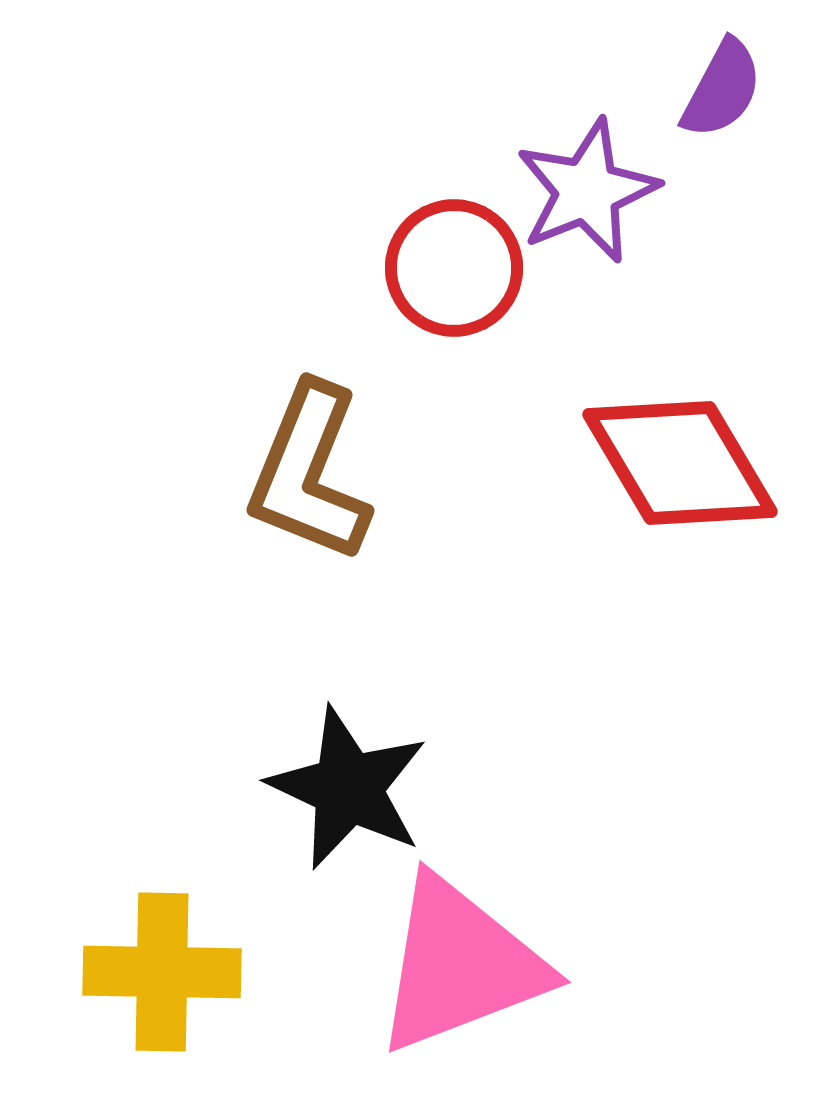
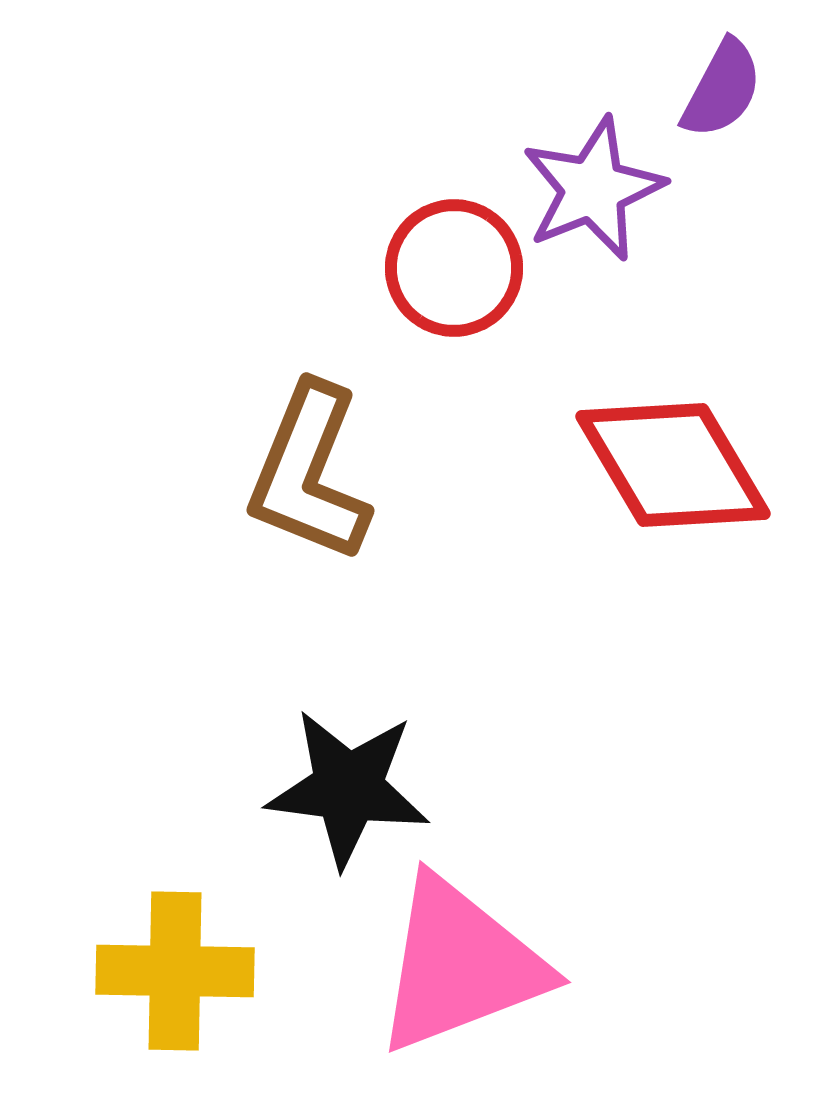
purple star: moved 6 px right, 2 px up
red diamond: moved 7 px left, 2 px down
black star: rotated 18 degrees counterclockwise
yellow cross: moved 13 px right, 1 px up
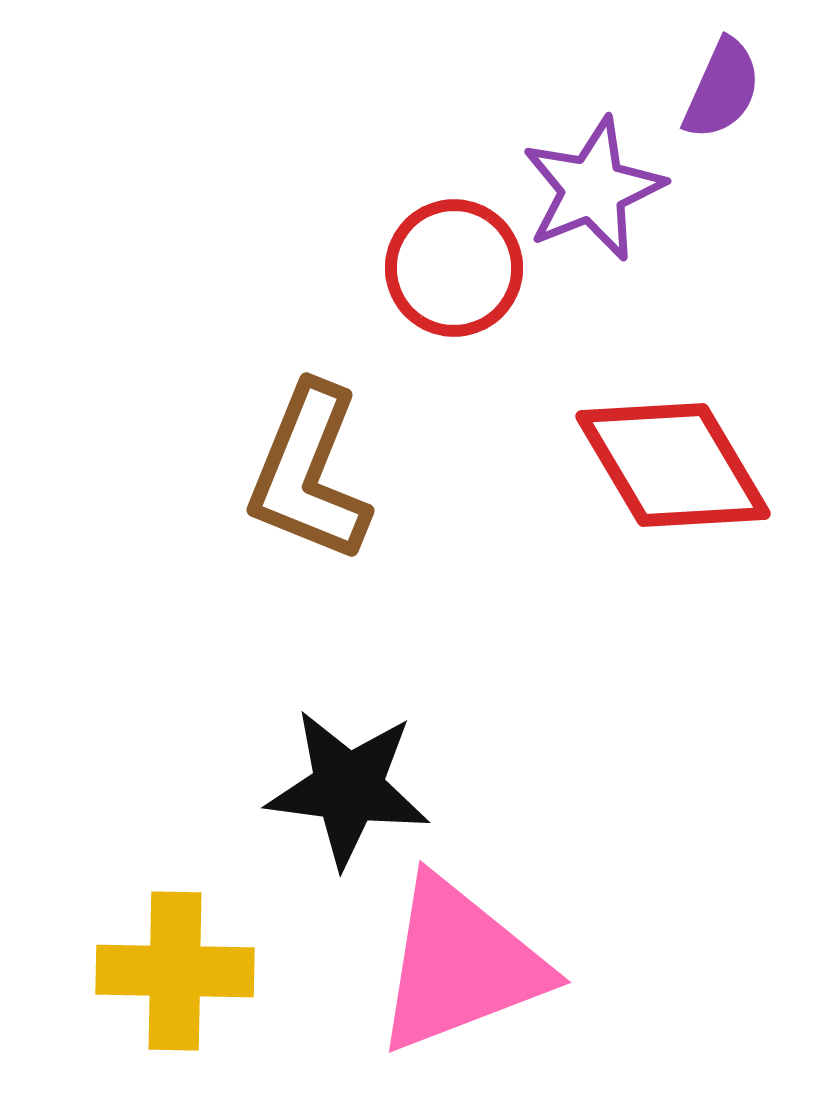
purple semicircle: rotated 4 degrees counterclockwise
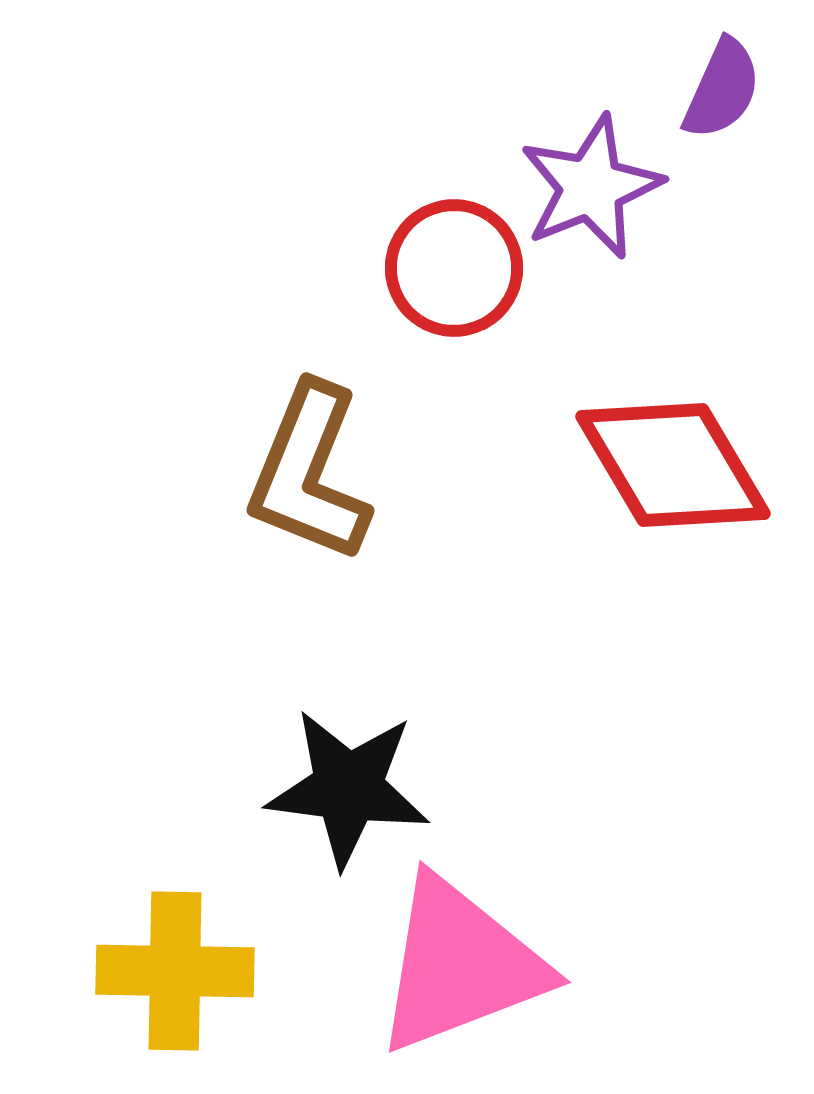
purple star: moved 2 px left, 2 px up
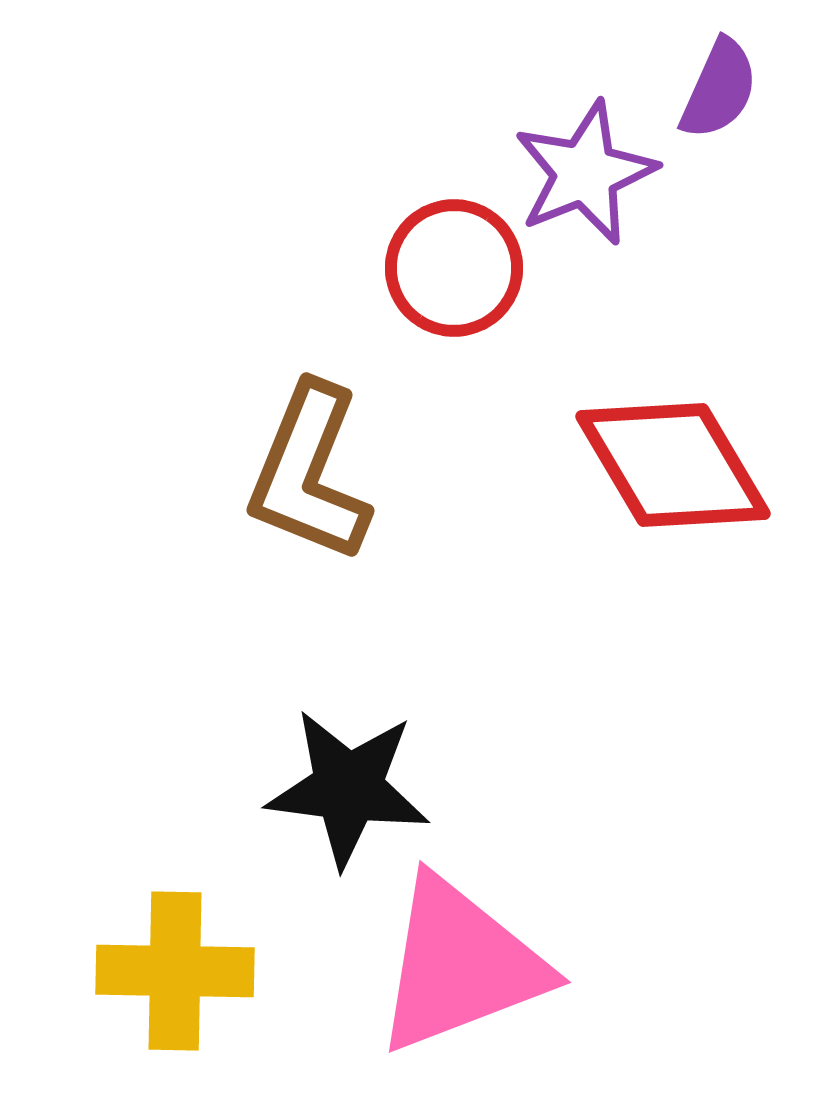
purple semicircle: moved 3 px left
purple star: moved 6 px left, 14 px up
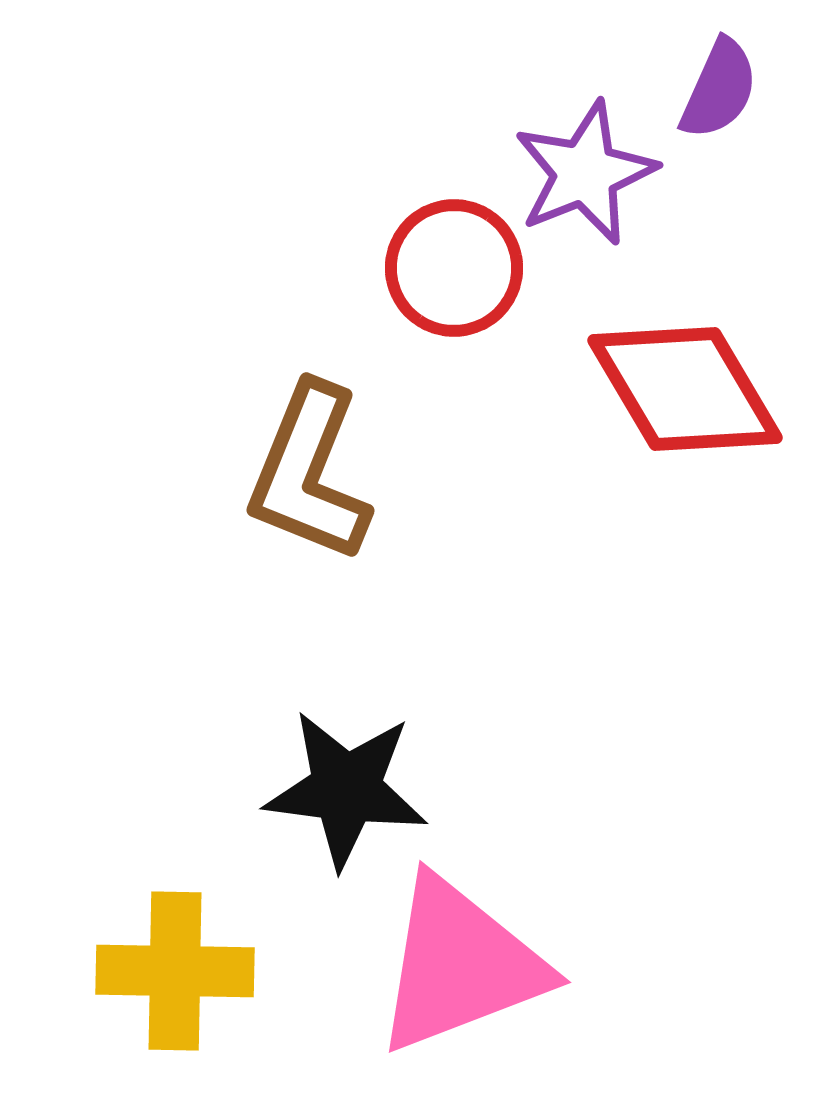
red diamond: moved 12 px right, 76 px up
black star: moved 2 px left, 1 px down
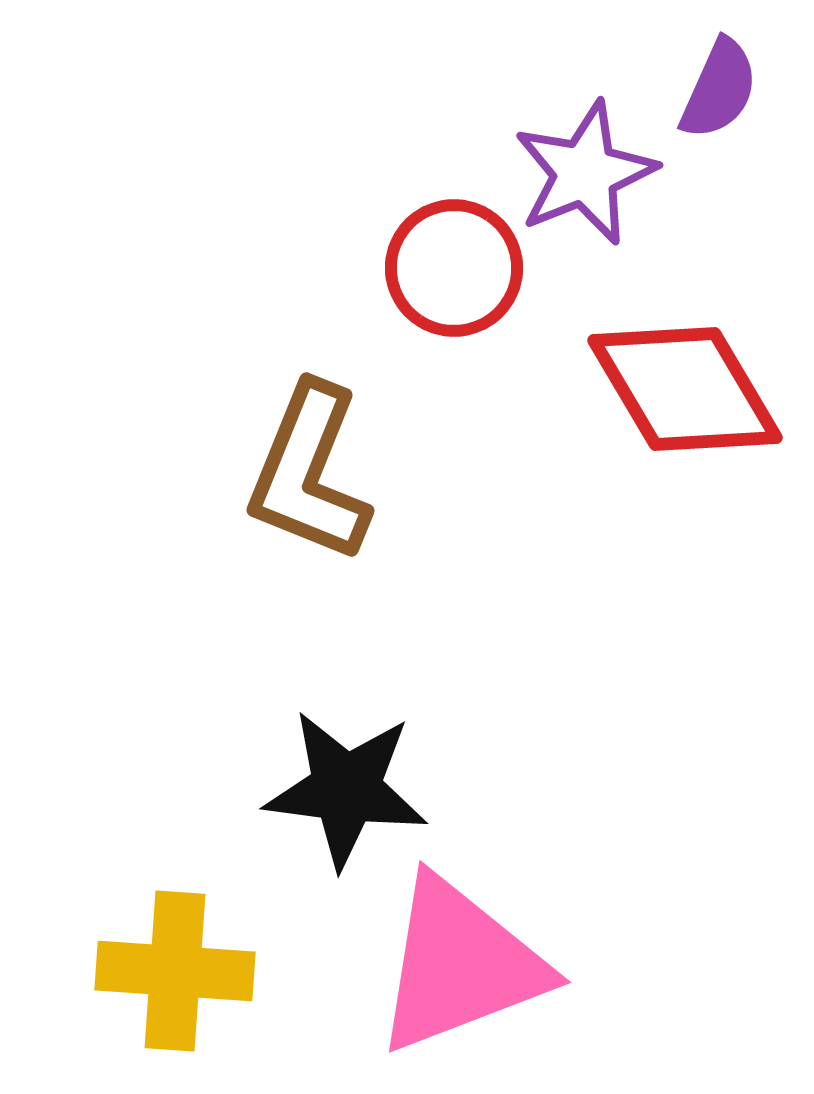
yellow cross: rotated 3 degrees clockwise
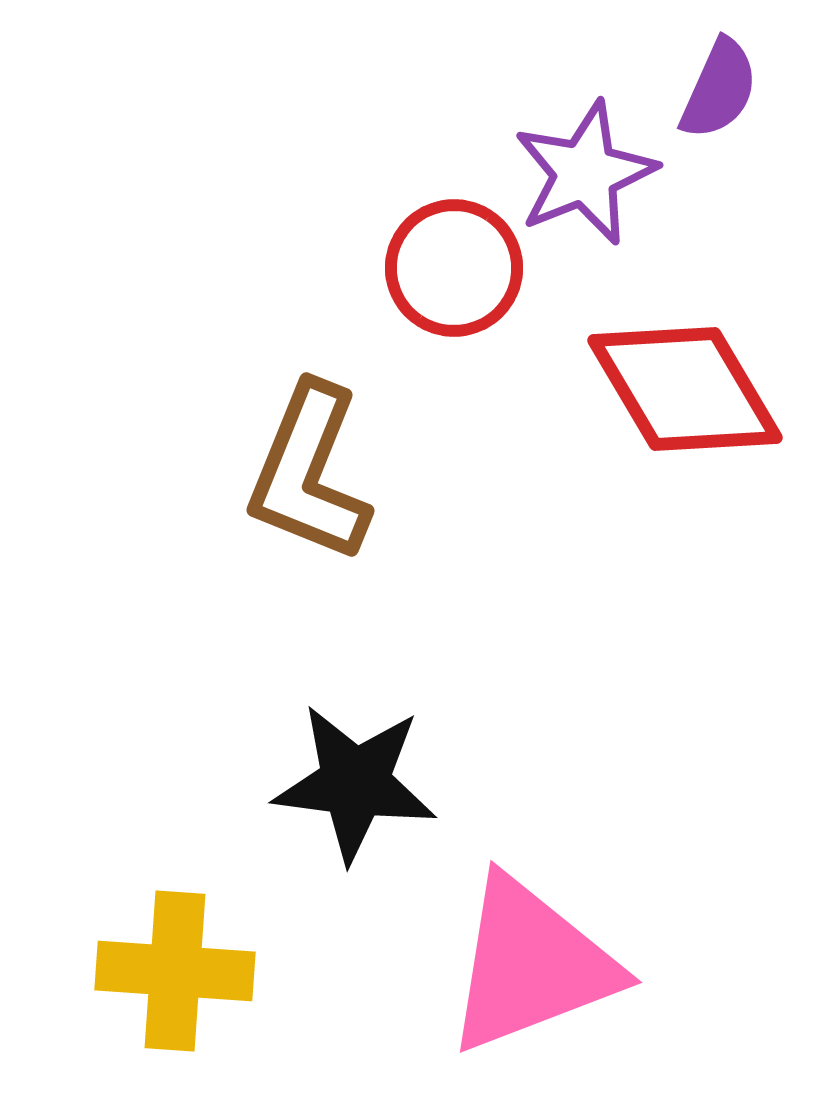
black star: moved 9 px right, 6 px up
pink triangle: moved 71 px right
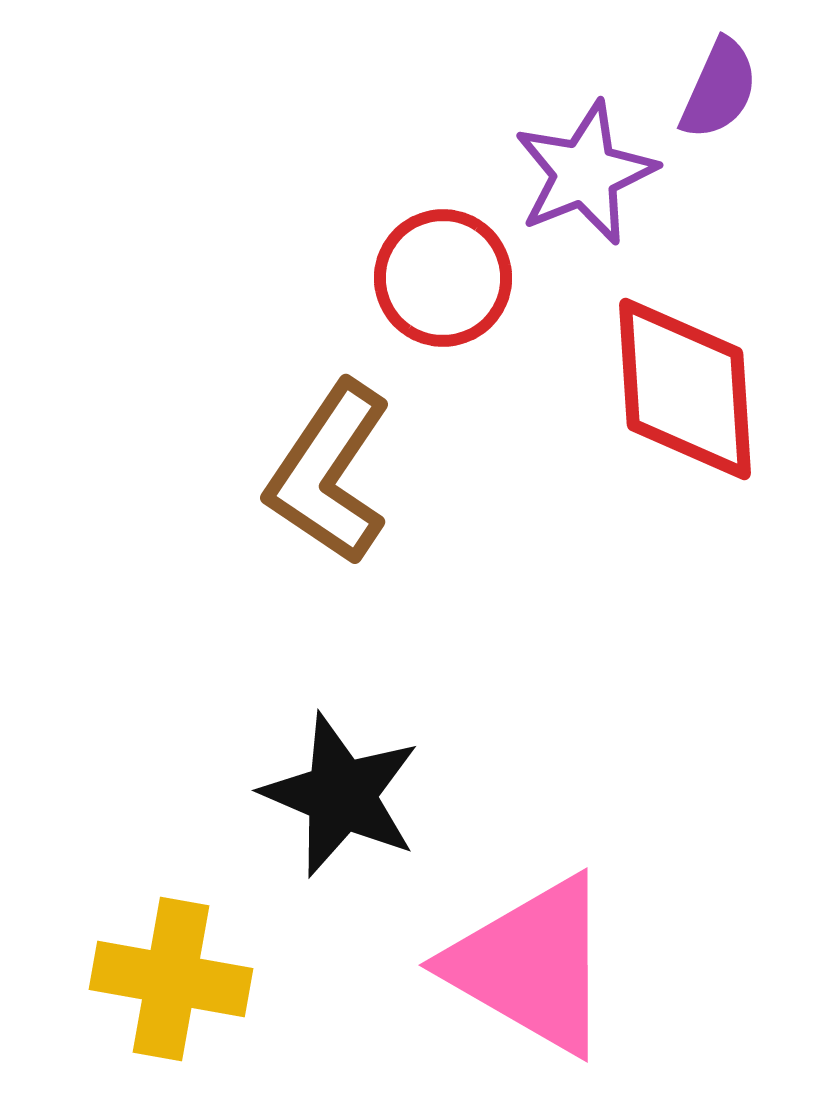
red circle: moved 11 px left, 10 px down
red diamond: rotated 27 degrees clockwise
brown L-shape: moved 20 px right; rotated 12 degrees clockwise
black star: moved 14 px left, 12 px down; rotated 16 degrees clockwise
pink triangle: rotated 51 degrees clockwise
yellow cross: moved 4 px left, 8 px down; rotated 6 degrees clockwise
